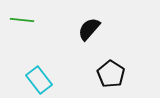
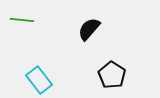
black pentagon: moved 1 px right, 1 px down
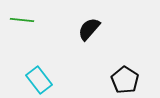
black pentagon: moved 13 px right, 5 px down
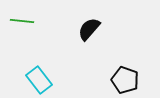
green line: moved 1 px down
black pentagon: rotated 12 degrees counterclockwise
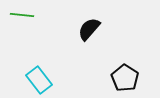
green line: moved 6 px up
black pentagon: moved 2 px up; rotated 12 degrees clockwise
